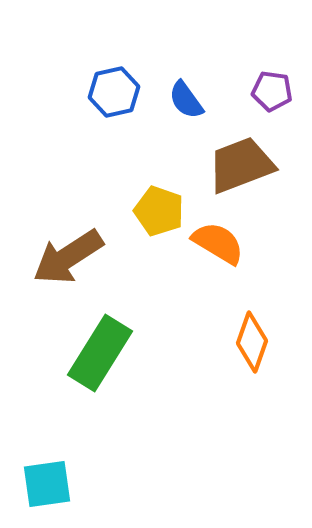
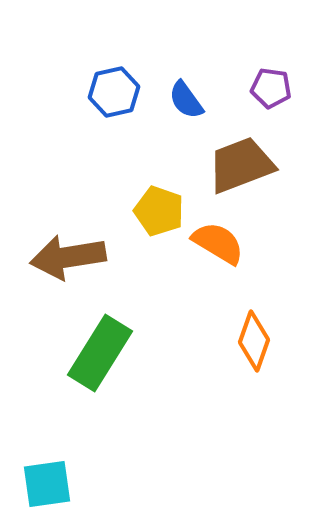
purple pentagon: moved 1 px left, 3 px up
brown arrow: rotated 24 degrees clockwise
orange diamond: moved 2 px right, 1 px up
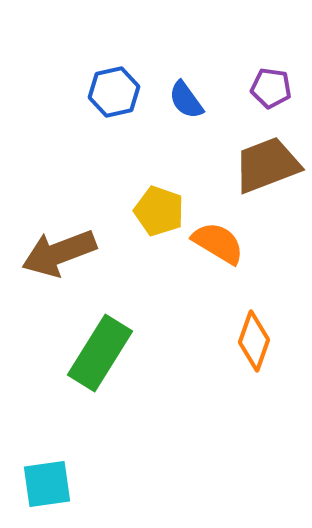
brown trapezoid: moved 26 px right
brown arrow: moved 9 px left, 4 px up; rotated 12 degrees counterclockwise
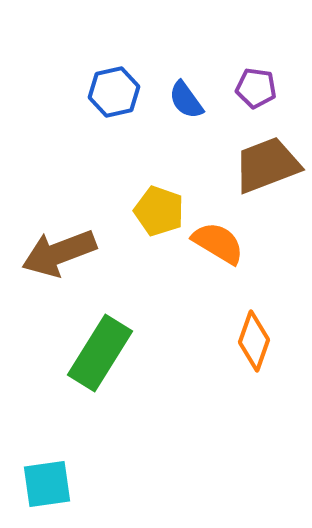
purple pentagon: moved 15 px left
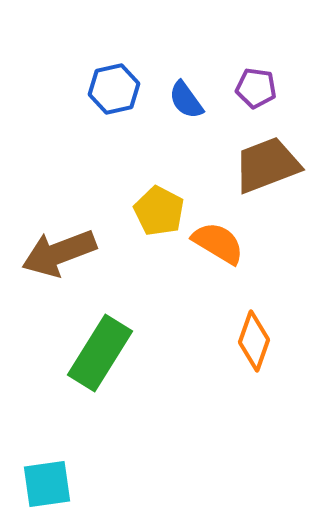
blue hexagon: moved 3 px up
yellow pentagon: rotated 9 degrees clockwise
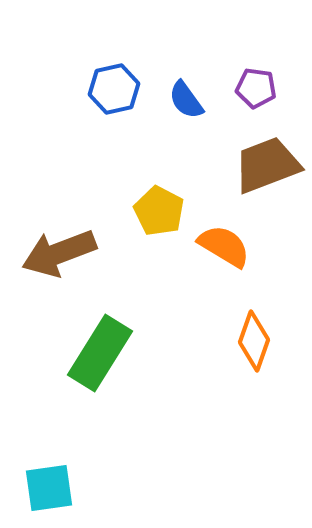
orange semicircle: moved 6 px right, 3 px down
cyan square: moved 2 px right, 4 px down
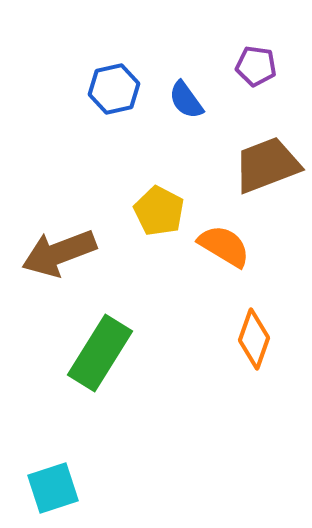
purple pentagon: moved 22 px up
orange diamond: moved 2 px up
cyan square: moved 4 px right; rotated 10 degrees counterclockwise
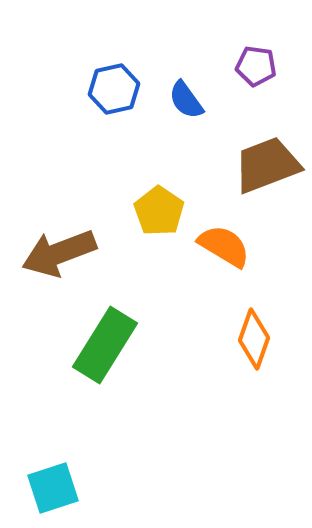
yellow pentagon: rotated 6 degrees clockwise
green rectangle: moved 5 px right, 8 px up
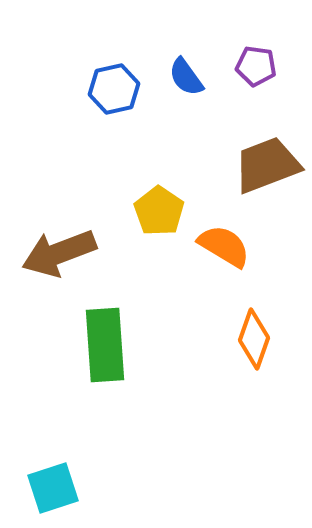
blue semicircle: moved 23 px up
green rectangle: rotated 36 degrees counterclockwise
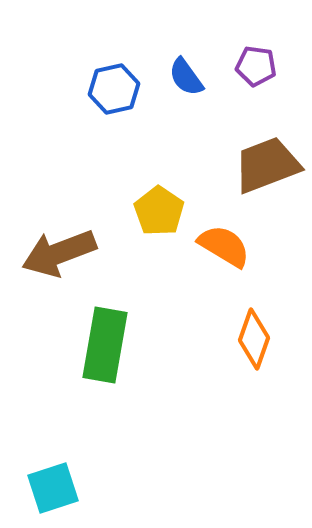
green rectangle: rotated 14 degrees clockwise
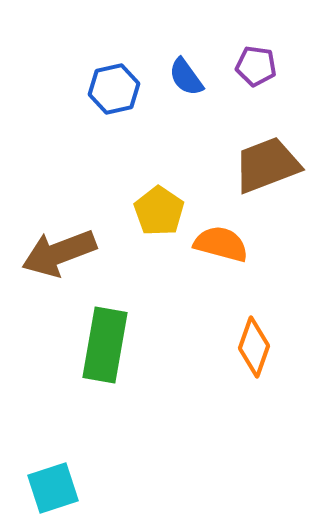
orange semicircle: moved 3 px left, 2 px up; rotated 16 degrees counterclockwise
orange diamond: moved 8 px down
